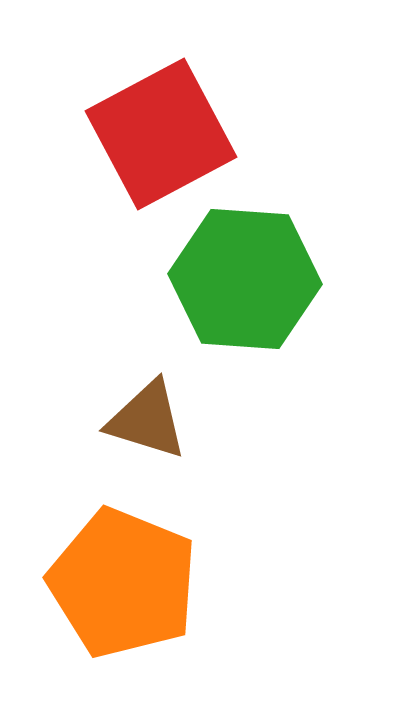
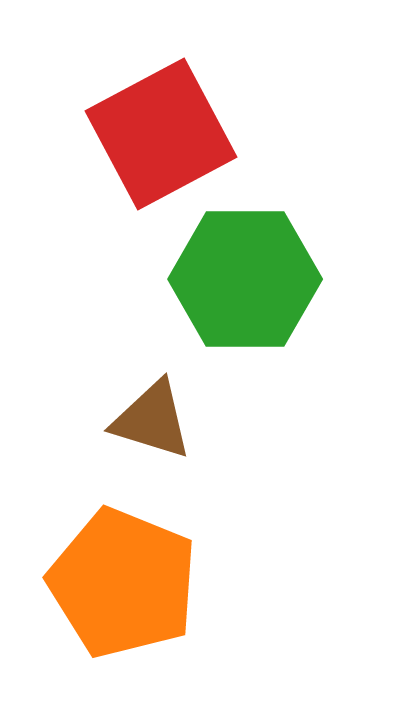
green hexagon: rotated 4 degrees counterclockwise
brown triangle: moved 5 px right
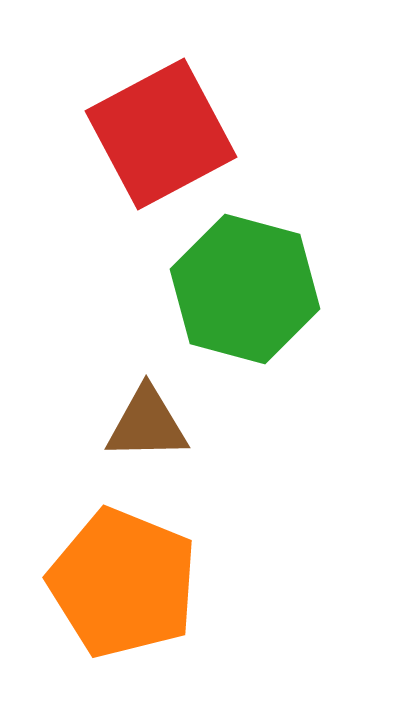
green hexagon: moved 10 px down; rotated 15 degrees clockwise
brown triangle: moved 5 px left, 4 px down; rotated 18 degrees counterclockwise
